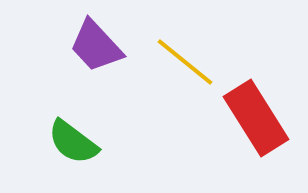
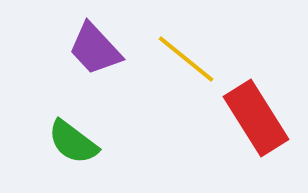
purple trapezoid: moved 1 px left, 3 px down
yellow line: moved 1 px right, 3 px up
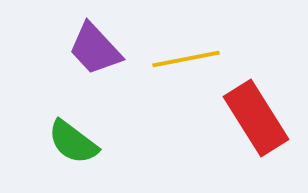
yellow line: rotated 50 degrees counterclockwise
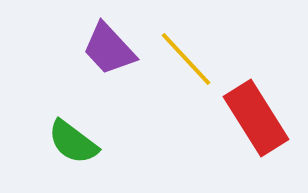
purple trapezoid: moved 14 px right
yellow line: rotated 58 degrees clockwise
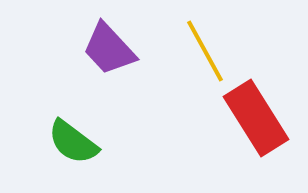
yellow line: moved 19 px right, 8 px up; rotated 14 degrees clockwise
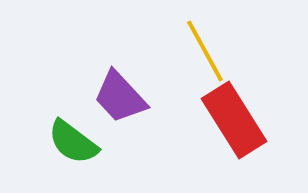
purple trapezoid: moved 11 px right, 48 px down
red rectangle: moved 22 px left, 2 px down
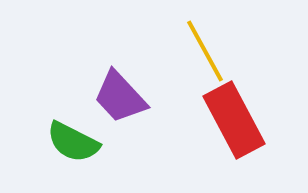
red rectangle: rotated 4 degrees clockwise
green semicircle: rotated 10 degrees counterclockwise
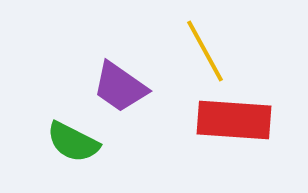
purple trapezoid: moved 10 px up; rotated 12 degrees counterclockwise
red rectangle: rotated 58 degrees counterclockwise
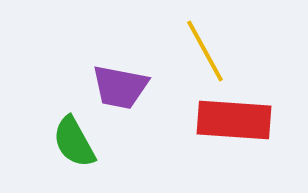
purple trapezoid: rotated 24 degrees counterclockwise
green semicircle: moved 1 px right; rotated 34 degrees clockwise
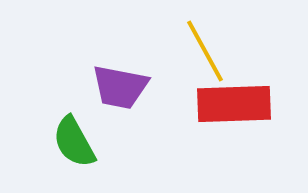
red rectangle: moved 16 px up; rotated 6 degrees counterclockwise
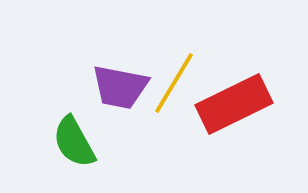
yellow line: moved 31 px left, 32 px down; rotated 60 degrees clockwise
red rectangle: rotated 24 degrees counterclockwise
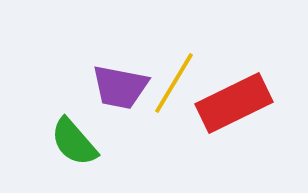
red rectangle: moved 1 px up
green semicircle: rotated 12 degrees counterclockwise
